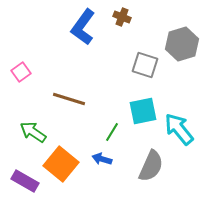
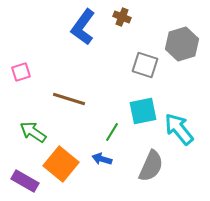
pink square: rotated 18 degrees clockwise
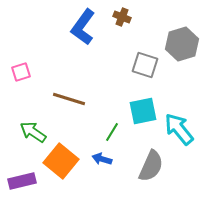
orange square: moved 3 px up
purple rectangle: moved 3 px left; rotated 44 degrees counterclockwise
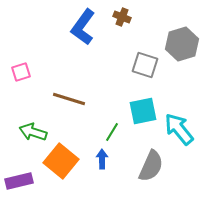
green arrow: rotated 16 degrees counterclockwise
blue arrow: rotated 72 degrees clockwise
purple rectangle: moved 3 px left
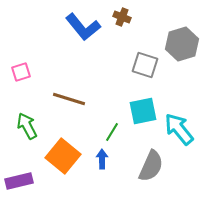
blue L-shape: rotated 75 degrees counterclockwise
green arrow: moved 6 px left, 6 px up; rotated 44 degrees clockwise
orange square: moved 2 px right, 5 px up
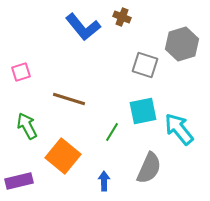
blue arrow: moved 2 px right, 22 px down
gray semicircle: moved 2 px left, 2 px down
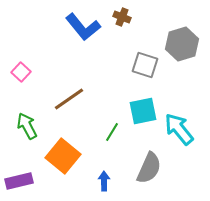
pink square: rotated 30 degrees counterclockwise
brown line: rotated 52 degrees counterclockwise
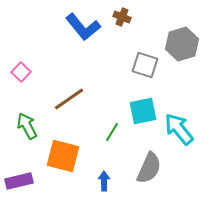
orange square: rotated 24 degrees counterclockwise
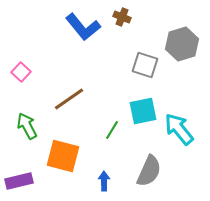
green line: moved 2 px up
gray semicircle: moved 3 px down
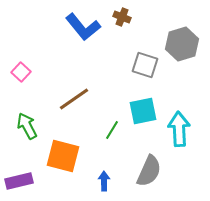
brown line: moved 5 px right
cyan arrow: rotated 36 degrees clockwise
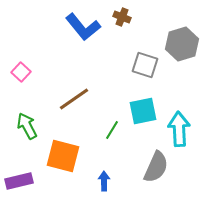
gray semicircle: moved 7 px right, 4 px up
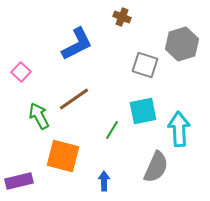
blue L-shape: moved 6 px left, 17 px down; rotated 78 degrees counterclockwise
green arrow: moved 12 px right, 10 px up
